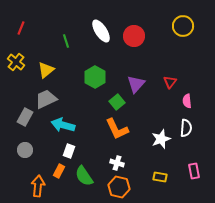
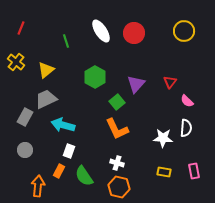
yellow circle: moved 1 px right, 5 px down
red circle: moved 3 px up
pink semicircle: rotated 40 degrees counterclockwise
white star: moved 2 px right, 1 px up; rotated 24 degrees clockwise
yellow rectangle: moved 4 px right, 5 px up
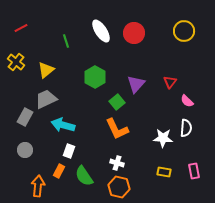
red line: rotated 40 degrees clockwise
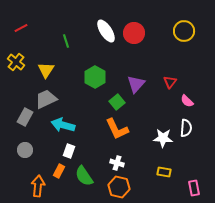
white ellipse: moved 5 px right
yellow triangle: rotated 18 degrees counterclockwise
pink rectangle: moved 17 px down
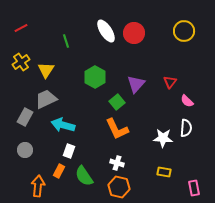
yellow cross: moved 5 px right; rotated 18 degrees clockwise
